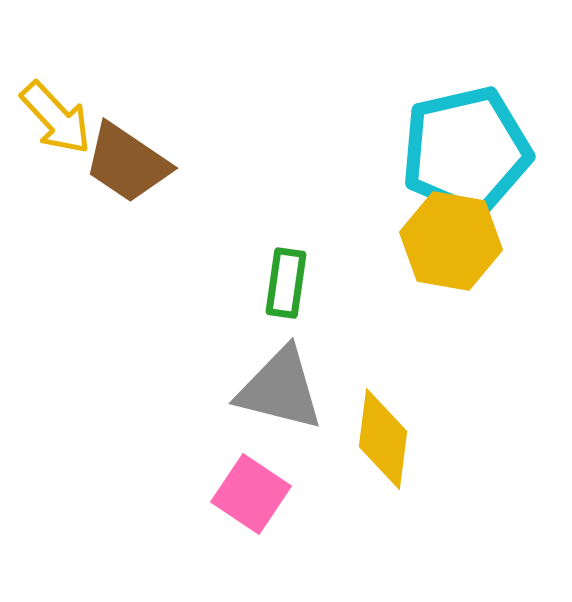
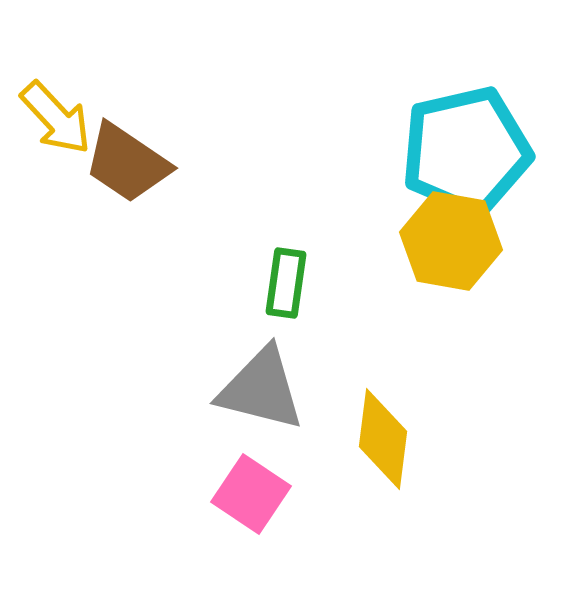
gray triangle: moved 19 px left
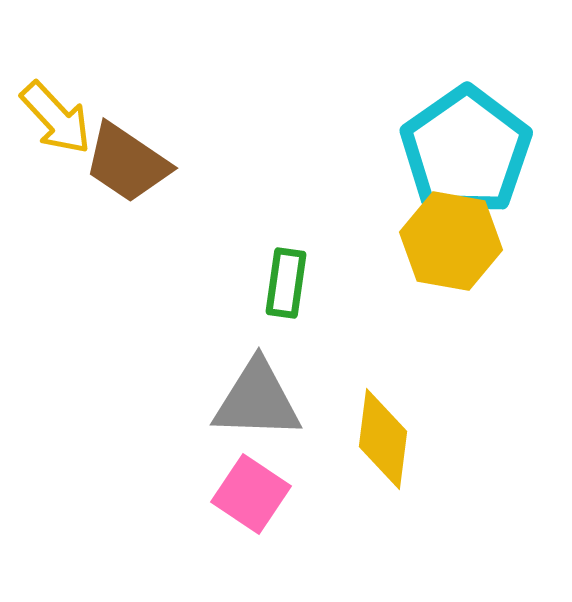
cyan pentagon: rotated 22 degrees counterclockwise
gray triangle: moved 4 px left, 11 px down; rotated 12 degrees counterclockwise
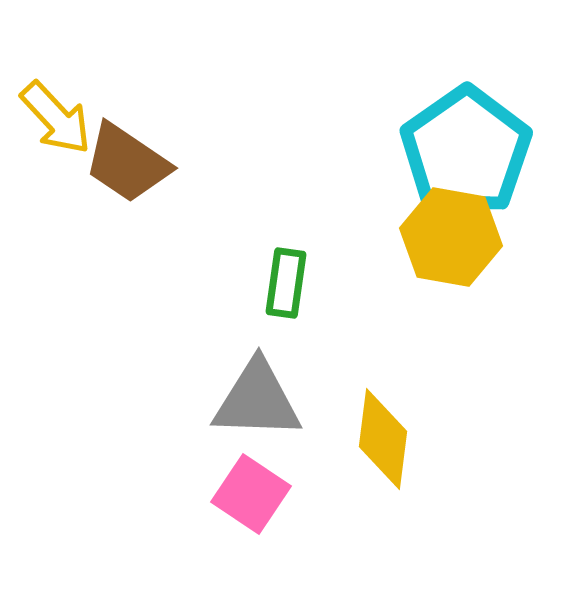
yellow hexagon: moved 4 px up
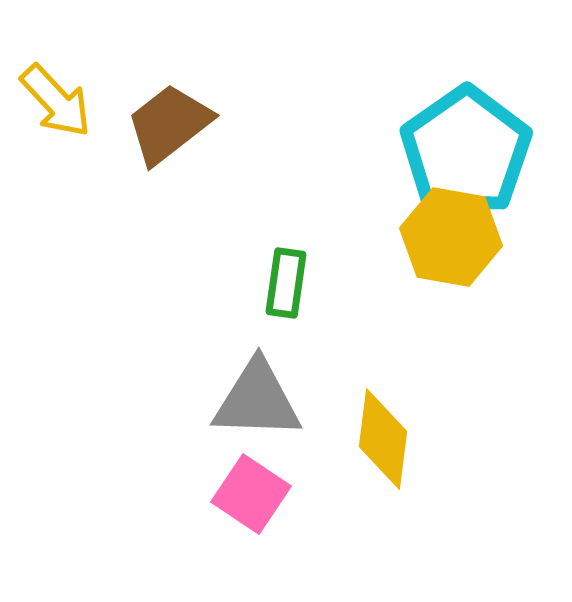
yellow arrow: moved 17 px up
brown trapezoid: moved 42 px right, 39 px up; rotated 108 degrees clockwise
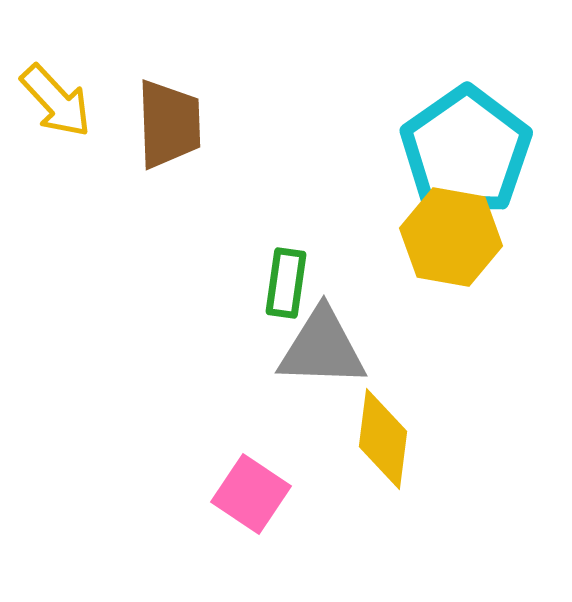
brown trapezoid: rotated 126 degrees clockwise
gray triangle: moved 65 px right, 52 px up
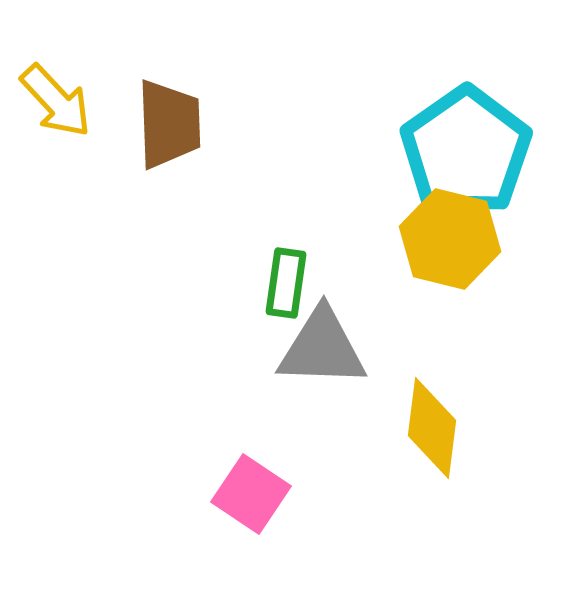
yellow hexagon: moved 1 px left, 2 px down; rotated 4 degrees clockwise
yellow diamond: moved 49 px right, 11 px up
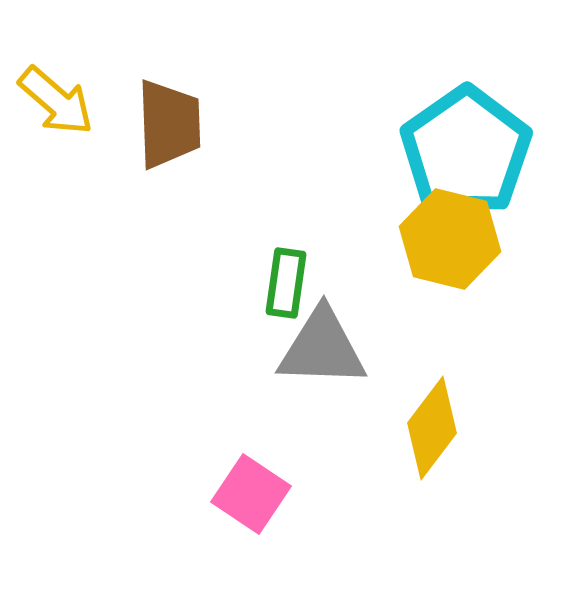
yellow arrow: rotated 6 degrees counterclockwise
yellow diamond: rotated 30 degrees clockwise
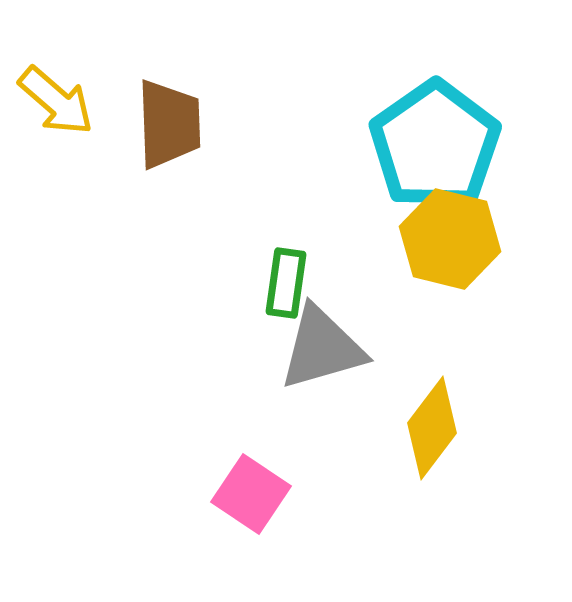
cyan pentagon: moved 31 px left, 6 px up
gray triangle: rotated 18 degrees counterclockwise
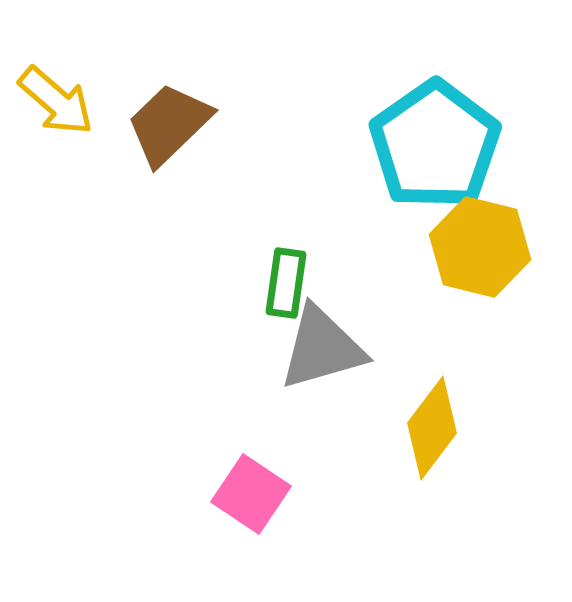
brown trapezoid: rotated 132 degrees counterclockwise
yellow hexagon: moved 30 px right, 8 px down
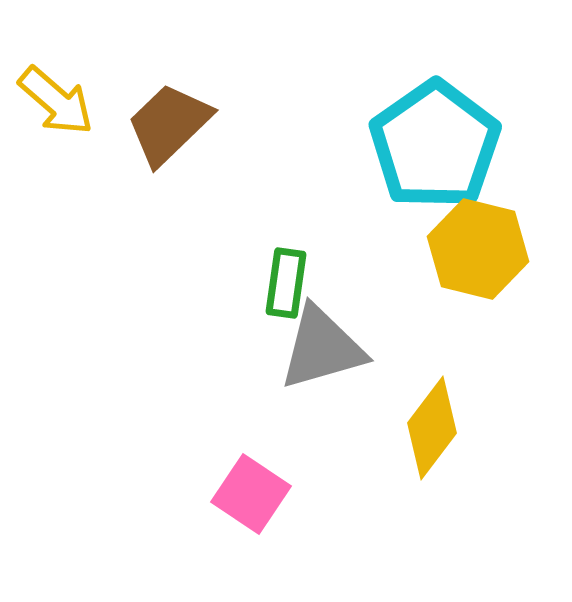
yellow hexagon: moved 2 px left, 2 px down
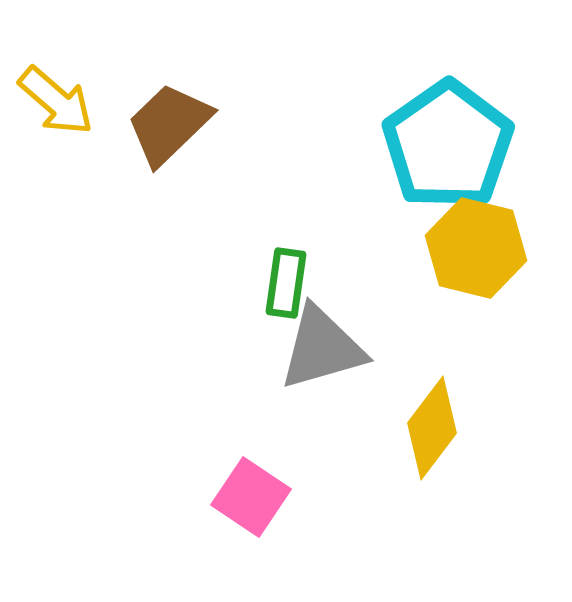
cyan pentagon: moved 13 px right
yellow hexagon: moved 2 px left, 1 px up
pink square: moved 3 px down
